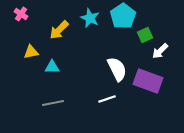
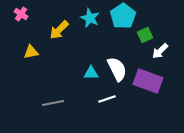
cyan triangle: moved 39 px right, 6 px down
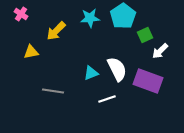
cyan star: rotated 30 degrees counterclockwise
yellow arrow: moved 3 px left, 1 px down
cyan triangle: rotated 21 degrees counterclockwise
gray line: moved 12 px up; rotated 20 degrees clockwise
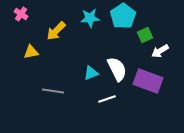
white arrow: rotated 12 degrees clockwise
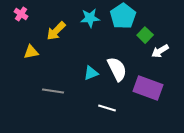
green square: rotated 21 degrees counterclockwise
purple rectangle: moved 7 px down
white line: moved 9 px down; rotated 36 degrees clockwise
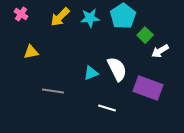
yellow arrow: moved 4 px right, 14 px up
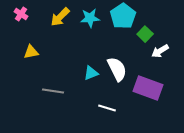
green square: moved 1 px up
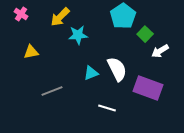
cyan star: moved 12 px left, 17 px down
gray line: moved 1 px left; rotated 30 degrees counterclockwise
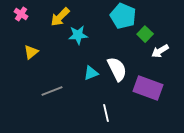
cyan pentagon: rotated 15 degrees counterclockwise
yellow triangle: rotated 28 degrees counterclockwise
white line: moved 1 px left, 5 px down; rotated 60 degrees clockwise
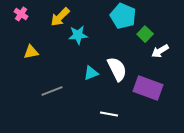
yellow triangle: rotated 28 degrees clockwise
white line: moved 3 px right, 1 px down; rotated 66 degrees counterclockwise
